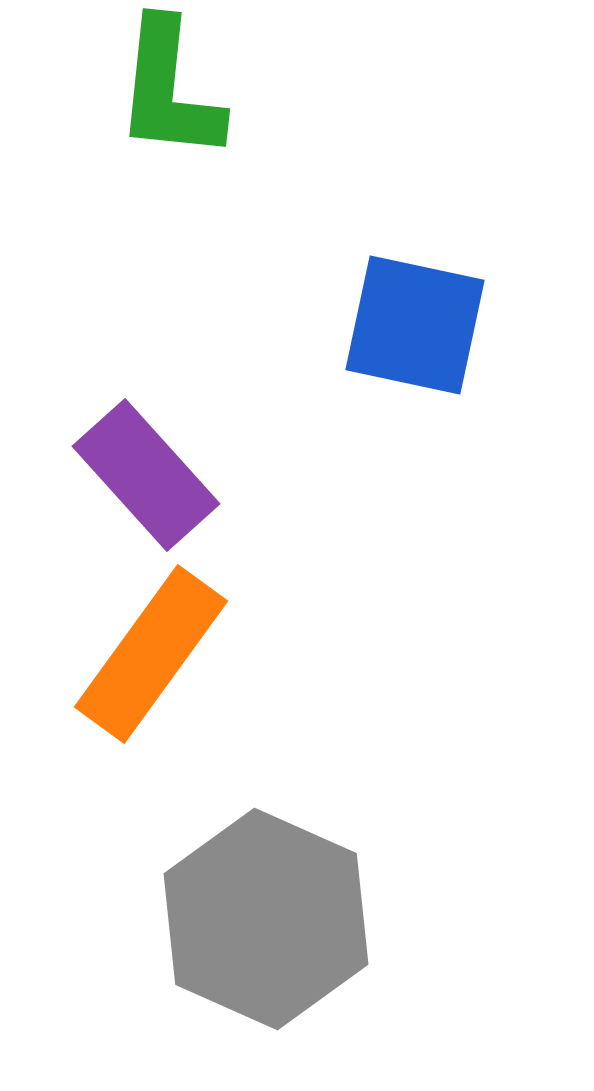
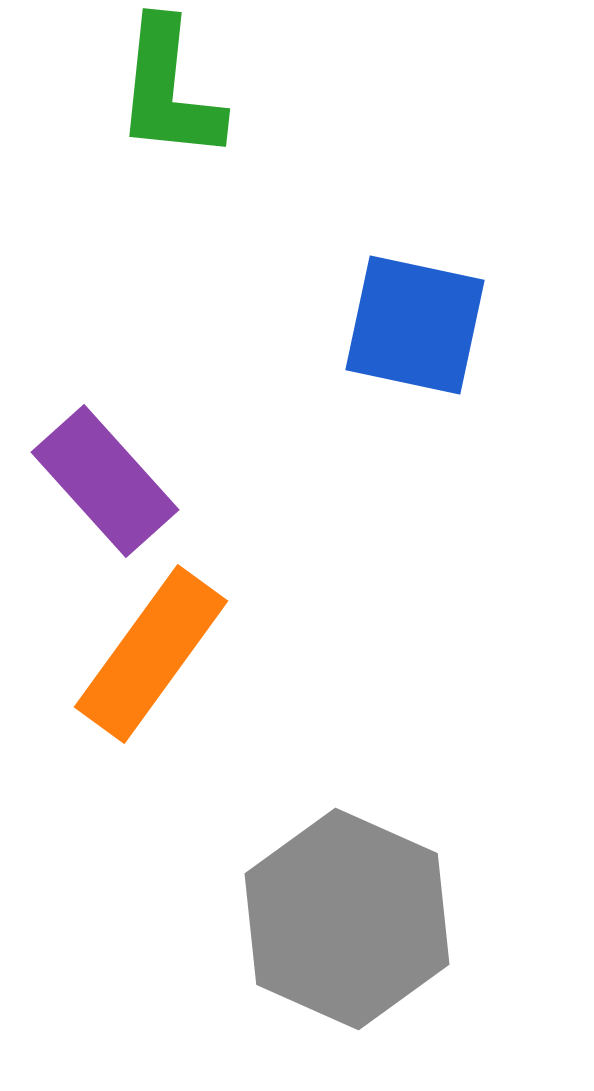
purple rectangle: moved 41 px left, 6 px down
gray hexagon: moved 81 px right
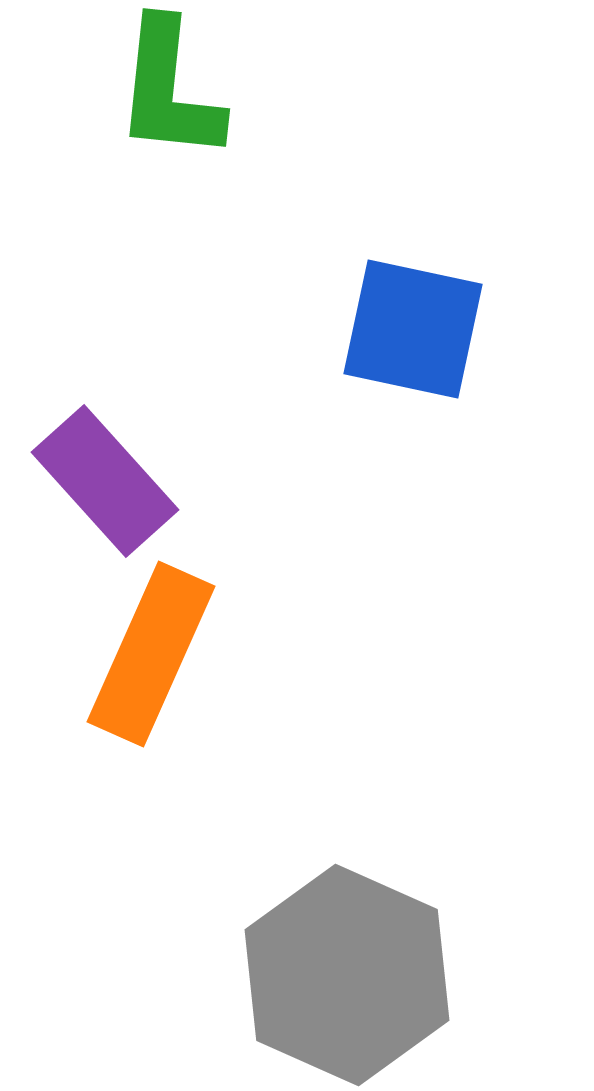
blue square: moved 2 px left, 4 px down
orange rectangle: rotated 12 degrees counterclockwise
gray hexagon: moved 56 px down
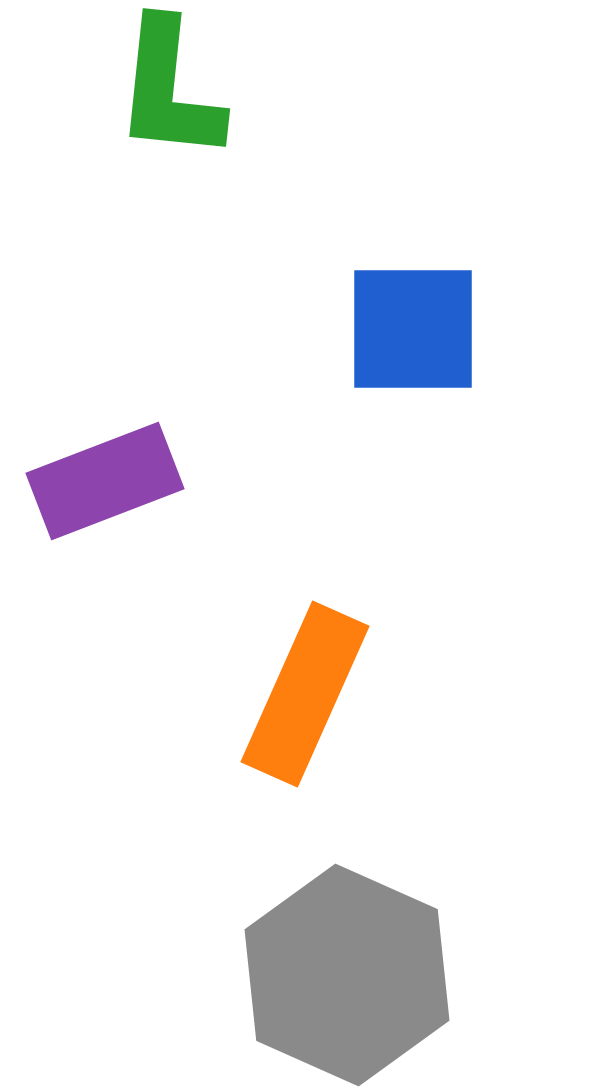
blue square: rotated 12 degrees counterclockwise
purple rectangle: rotated 69 degrees counterclockwise
orange rectangle: moved 154 px right, 40 px down
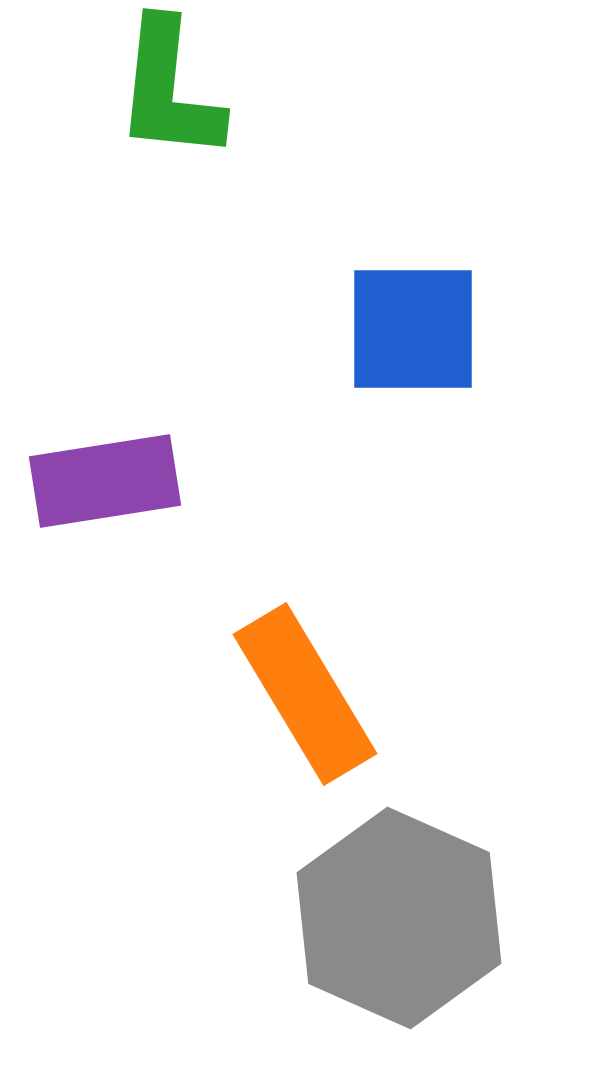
purple rectangle: rotated 12 degrees clockwise
orange rectangle: rotated 55 degrees counterclockwise
gray hexagon: moved 52 px right, 57 px up
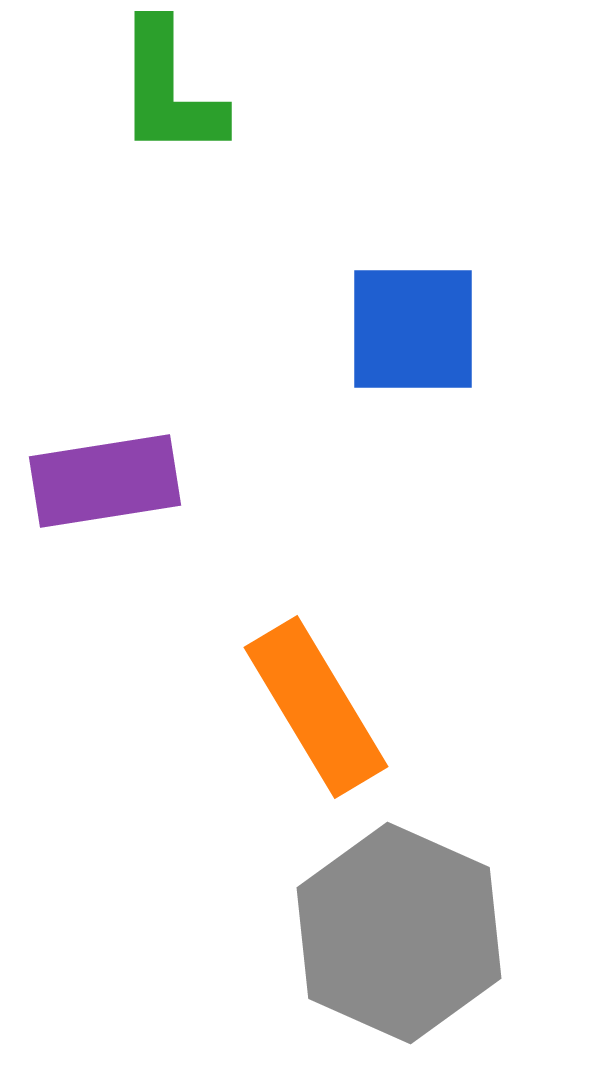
green L-shape: rotated 6 degrees counterclockwise
orange rectangle: moved 11 px right, 13 px down
gray hexagon: moved 15 px down
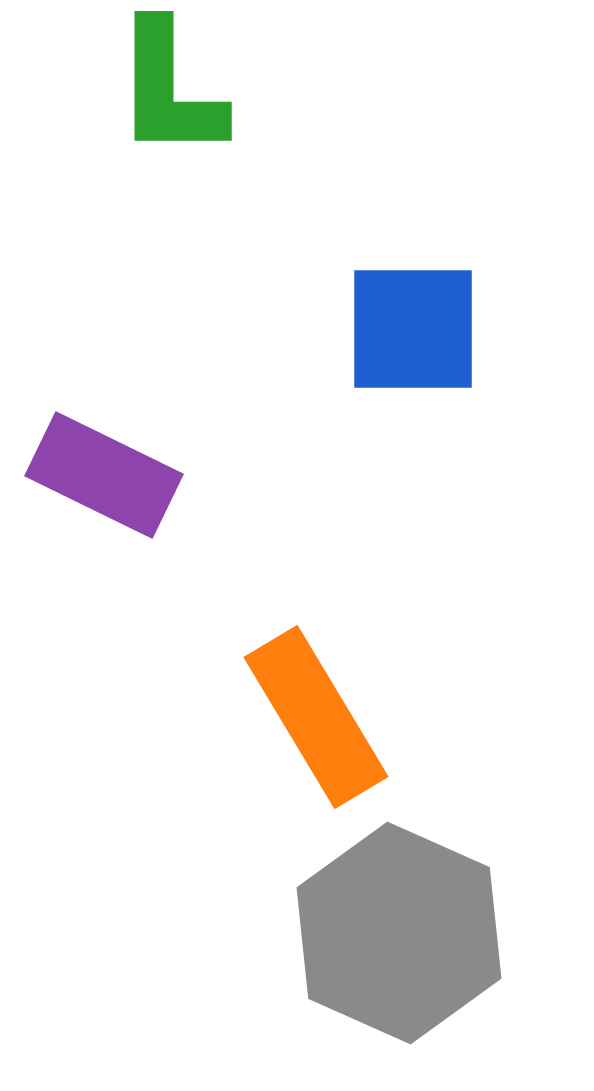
purple rectangle: moved 1 px left, 6 px up; rotated 35 degrees clockwise
orange rectangle: moved 10 px down
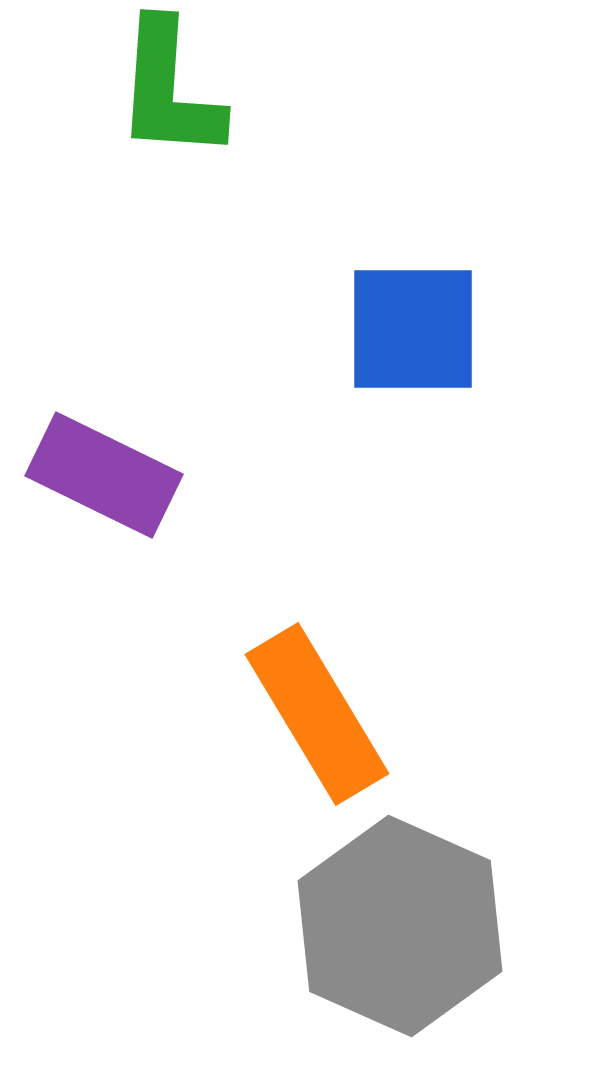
green L-shape: rotated 4 degrees clockwise
orange rectangle: moved 1 px right, 3 px up
gray hexagon: moved 1 px right, 7 px up
